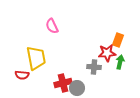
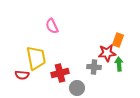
green arrow: moved 1 px left, 2 px down; rotated 16 degrees counterclockwise
red cross: moved 3 px left, 10 px up
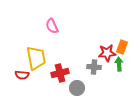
orange rectangle: moved 4 px right, 7 px down
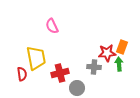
red semicircle: moved 1 px up; rotated 104 degrees counterclockwise
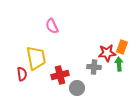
red cross: moved 2 px down
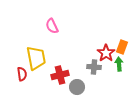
red star: moved 1 px left; rotated 30 degrees counterclockwise
gray circle: moved 1 px up
